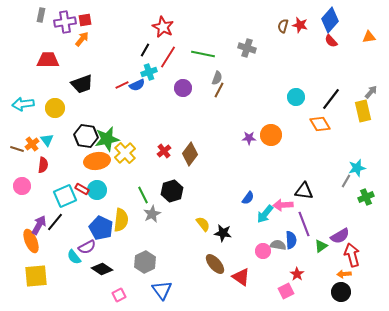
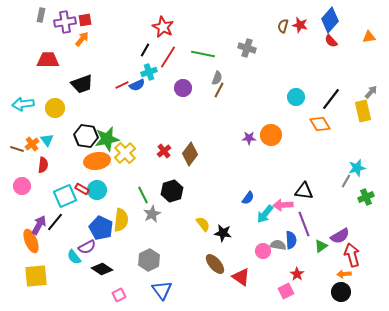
gray hexagon at (145, 262): moved 4 px right, 2 px up
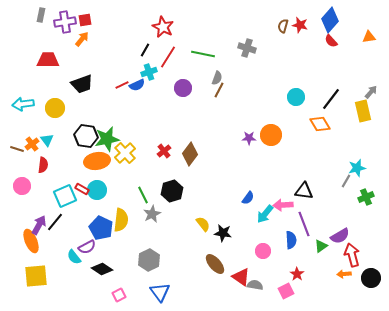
gray semicircle at (278, 245): moved 23 px left, 40 px down
blue triangle at (162, 290): moved 2 px left, 2 px down
black circle at (341, 292): moved 30 px right, 14 px up
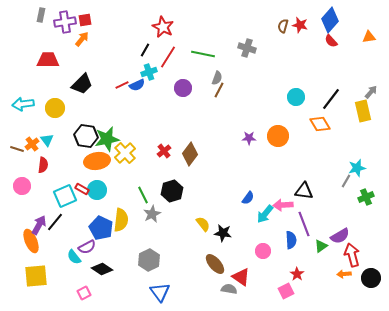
black trapezoid at (82, 84): rotated 25 degrees counterclockwise
orange circle at (271, 135): moved 7 px right, 1 px down
gray semicircle at (255, 285): moved 26 px left, 4 px down
pink square at (119, 295): moved 35 px left, 2 px up
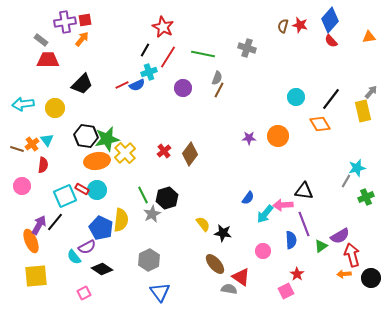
gray rectangle at (41, 15): moved 25 px down; rotated 64 degrees counterclockwise
black hexagon at (172, 191): moved 5 px left, 7 px down
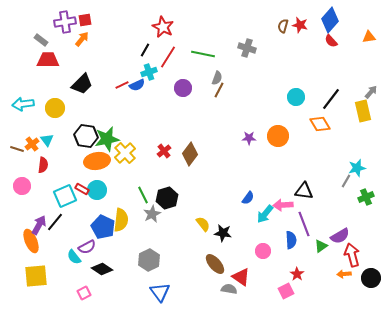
blue pentagon at (101, 228): moved 2 px right, 1 px up
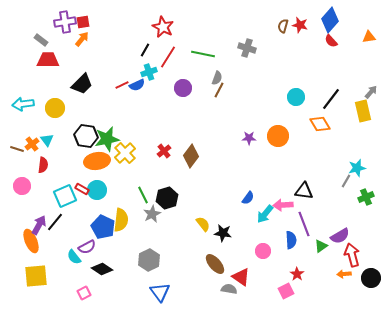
red square at (85, 20): moved 2 px left, 2 px down
brown diamond at (190, 154): moved 1 px right, 2 px down
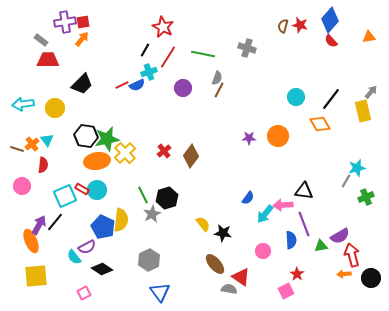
green triangle at (321, 246): rotated 24 degrees clockwise
